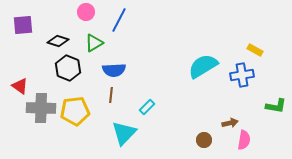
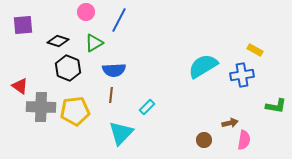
gray cross: moved 1 px up
cyan triangle: moved 3 px left
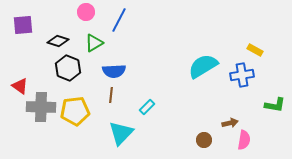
blue semicircle: moved 1 px down
green L-shape: moved 1 px left, 1 px up
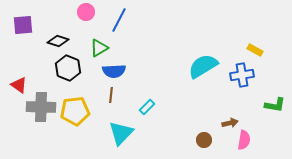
green triangle: moved 5 px right, 5 px down
red triangle: moved 1 px left, 1 px up
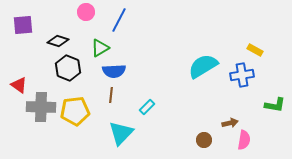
green triangle: moved 1 px right
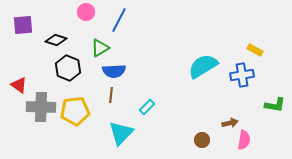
black diamond: moved 2 px left, 1 px up
brown circle: moved 2 px left
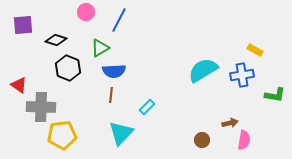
cyan semicircle: moved 4 px down
green L-shape: moved 10 px up
yellow pentagon: moved 13 px left, 24 px down
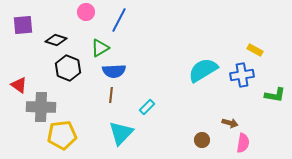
brown arrow: rotated 28 degrees clockwise
pink semicircle: moved 1 px left, 3 px down
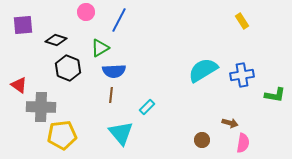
yellow rectangle: moved 13 px left, 29 px up; rotated 28 degrees clockwise
cyan triangle: rotated 24 degrees counterclockwise
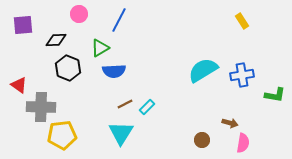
pink circle: moved 7 px left, 2 px down
black diamond: rotated 20 degrees counterclockwise
brown line: moved 14 px right, 9 px down; rotated 56 degrees clockwise
cyan triangle: rotated 12 degrees clockwise
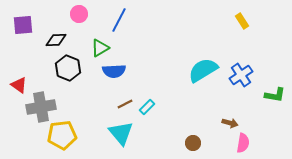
blue cross: moved 1 px left; rotated 25 degrees counterclockwise
gray cross: rotated 12 degrees counterclockwise
cyan triangle: rotated 12 degrees counterclockwise
brown circle: moved 9 px left, 3 px down
